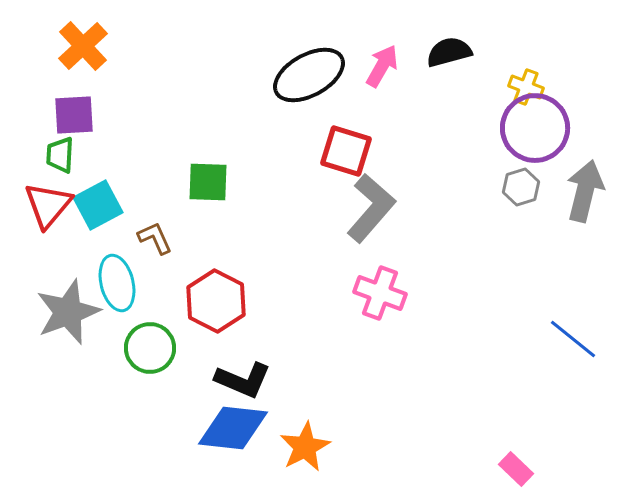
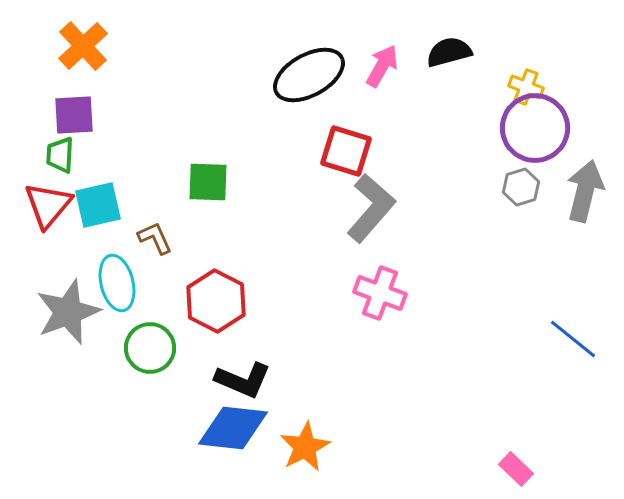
cyan square: rotated 15 degrees clockwise
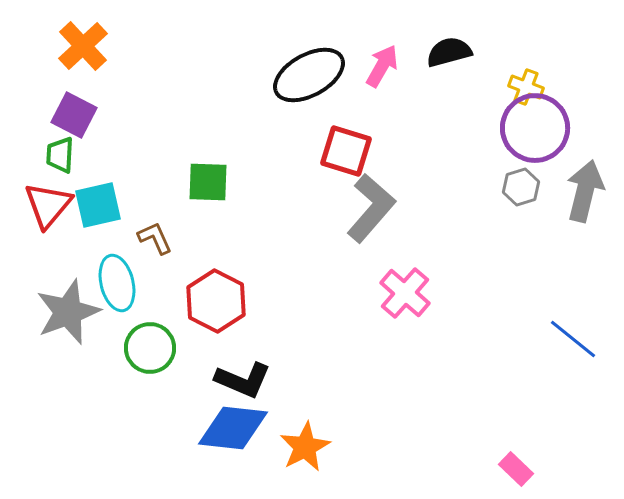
purple square: rotated 30 degrees clockwise
pink cross: moved 25 px right; rotated 21 degrees clockwise
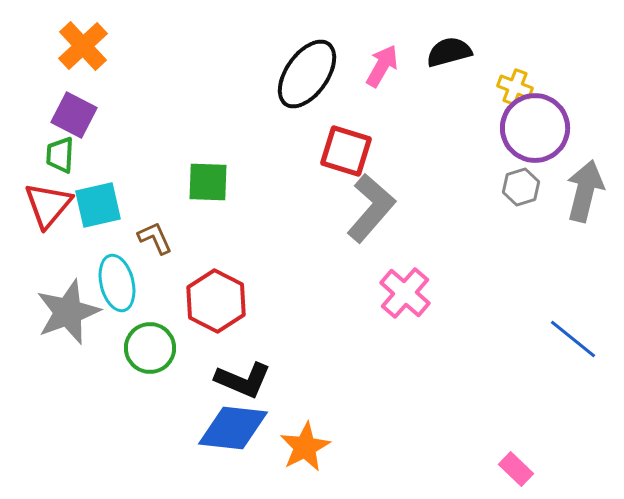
black ellipse: moved 2 px left, 1 px up; rotated 26 degrees counterclockwise
yellow cross: moved 11 px left
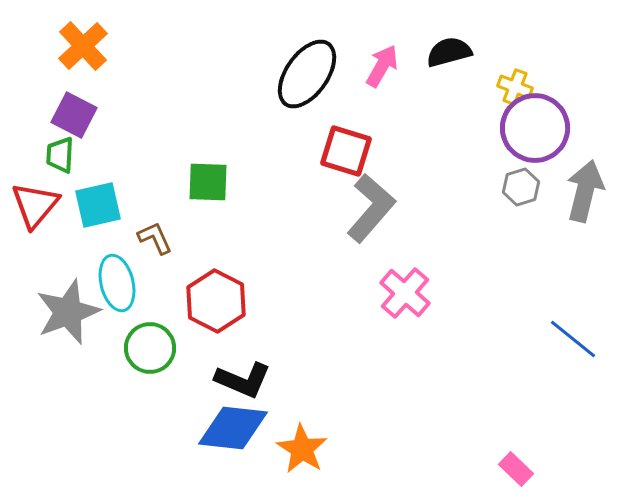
red triangle: moved 13 px left
orange star: moved 3 px left, 2 px down; rotated 12 degrees counterclockwise
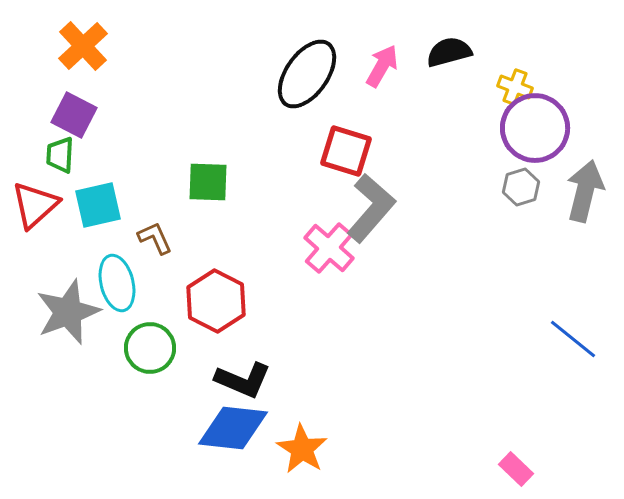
red triangle: rotated 8 degrees clockwise
pink cross: moved 76 px left, 45 px up
